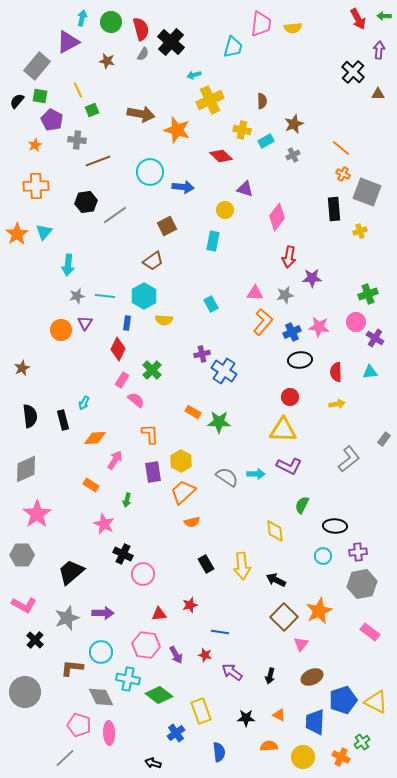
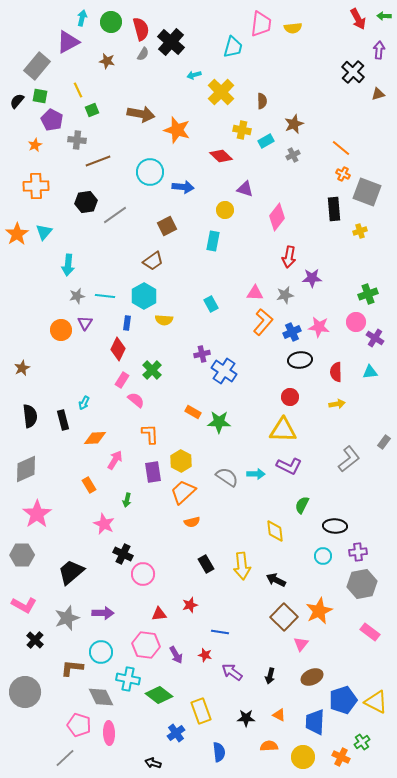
brown triangle at (378, 94): rotated 16 degrees counterclockwise
yellow cross at (210, 100): moved 11 px right, 8 px up; rotated 20 degrees counterclockwise
gray rectangle at (384, 439): moved 3 px down
orange rectangle at (91, 485): moved 2 px left; rotated 28 degrees clockwise
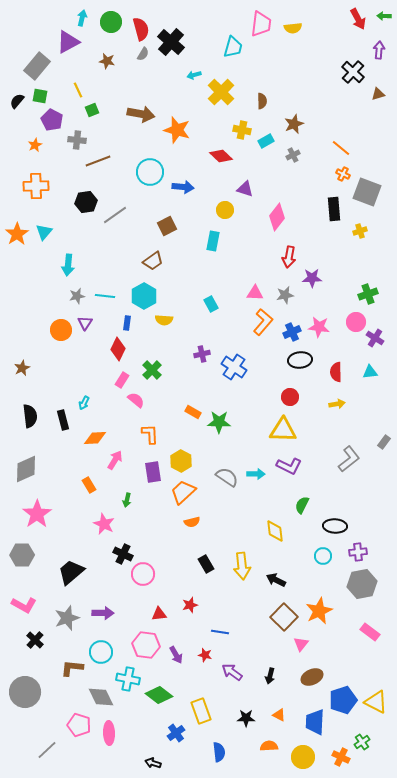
blue cross at (224, 371): moved 10 px right, 4 px up
gray line at (65, 758): moved 18 px left, 8 px up
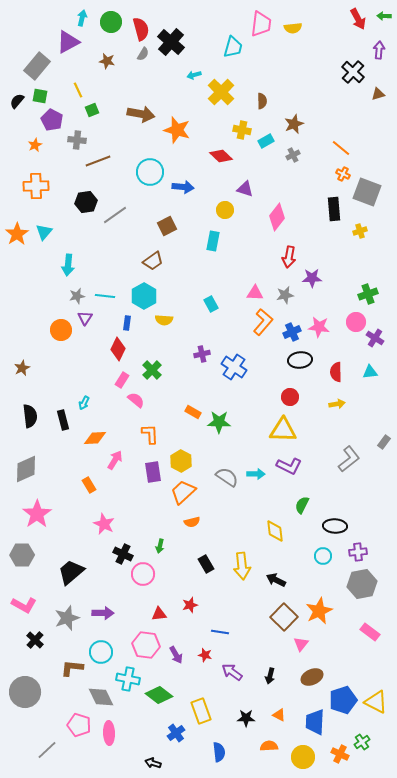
purple triangle at (85, 323): moved 5 px up
green arrow at (127, 500): moved 33 px right, 46 px down
orange cross at (341, 757): moved 1 px left, 3 px up
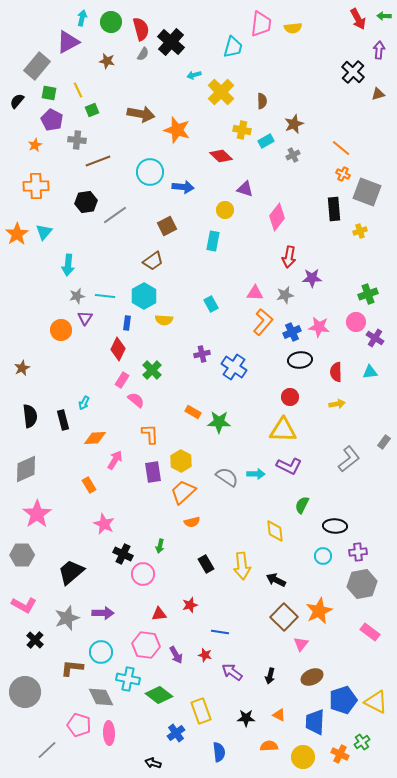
green square at (40, 96): moved 9 px right, 3 px up
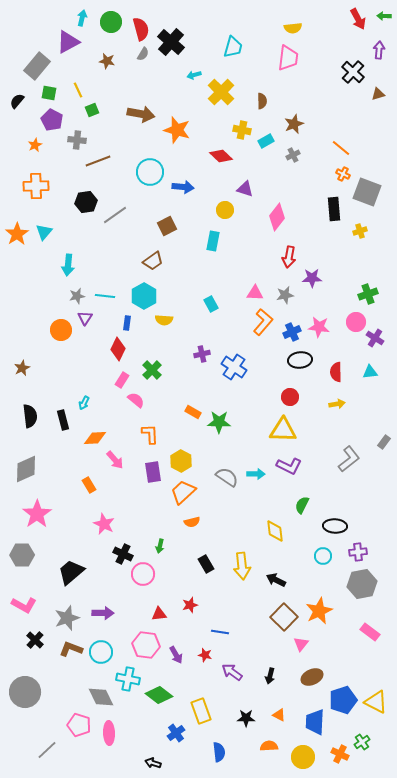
pink trapezoid at (261, 24): moved 27 px right, 34 px down
pink arrow at (115, 460): rotated 108 degrees clockwise
brown L-shape at (72, 668): moved 1 px left, 19 px up; rotated 15 degrees clockwise
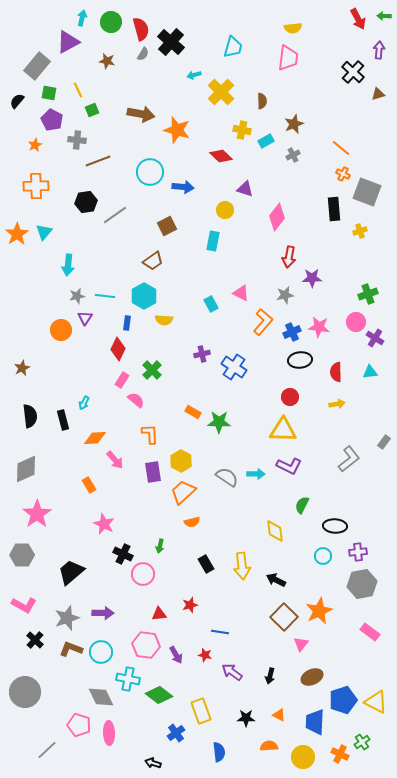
pink triangle at (255, 293): moved 14 px left; rotated 24 degrees clockwise
